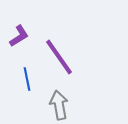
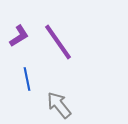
purple line: moved 1 px left, 15 px up
gray arrow: rotated 28 degrees counterclockwise
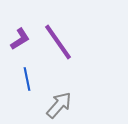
purple L-shape: moved 1 px right, 3 px down
gray arrow: rotated 80 degrees clockwise
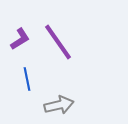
gray arrow: rotated 36 degrees clockwise
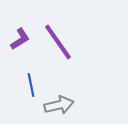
blue line: moved 4 px right, 6 px down
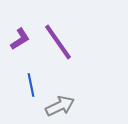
gray arrow: moved 1 px right, 1 px down; rotated 12 degrees counterclockwise
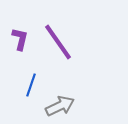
purple L-shape: rotated 45 degrees counterclockwise
blue line: rotated 30 degrees clockwise
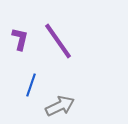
purple line: moved 1 px up
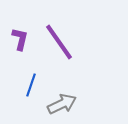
purple line: moved 1 px right, 1 px down
gray arrow: moved 2 px right, 2 px up
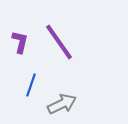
purple L-shape: moved 3 px down
